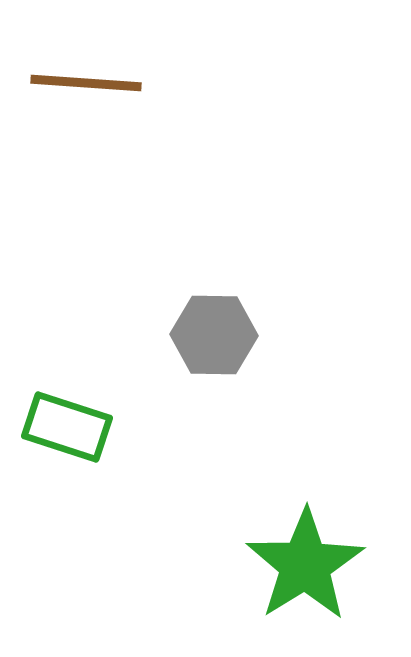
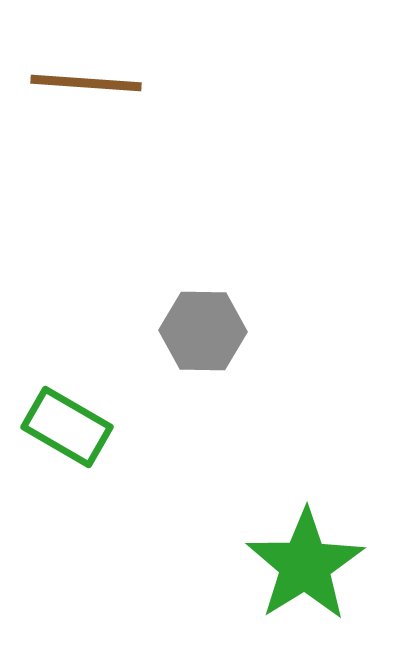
gray hexagon: moved 11 px left, 4 px up
green rectangle: rotated 12 degrees clockwise
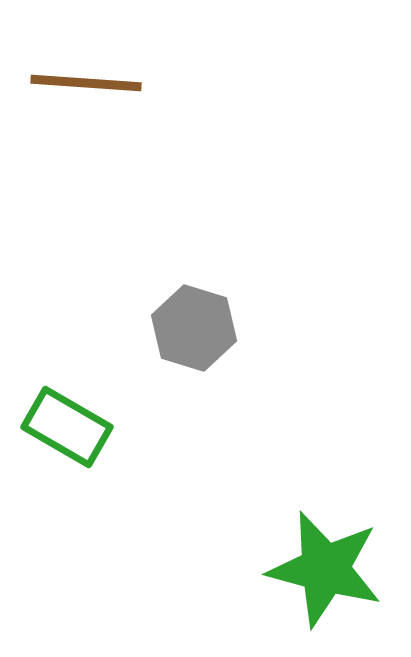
gray hexagon: moved 9 px left, 3 px up; rotated 16 degrees clockwise
green star: moved 20 px right, 4 px down; rotated 25 degrees counterclockwise
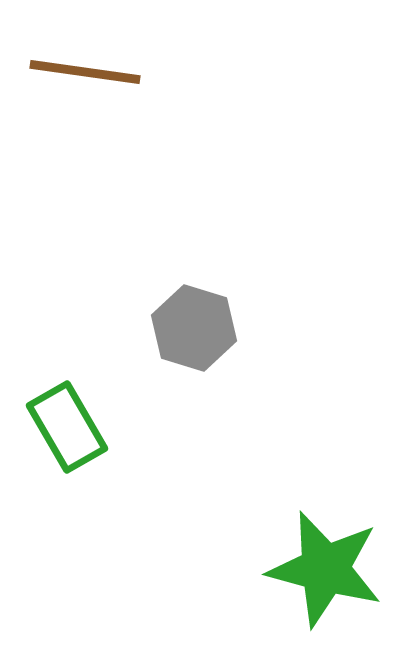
brown line: moved 1 px left, 11 px up; rotated 4 degrees clockwise
green rectangle: rotated 30 degrees clockwise
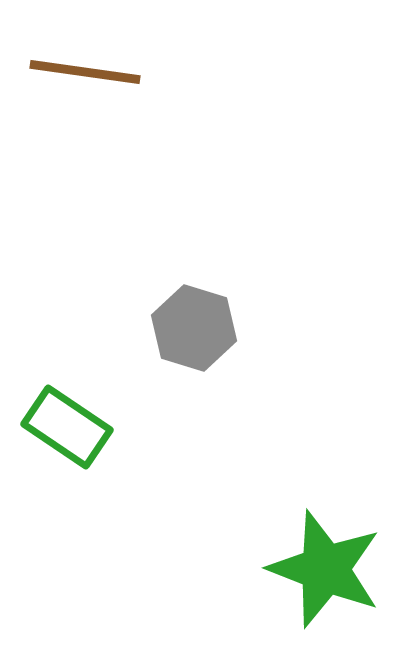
green rectangle: rotated 26 degrees counterclockwise
green star: rotated 6 degrees clockwise
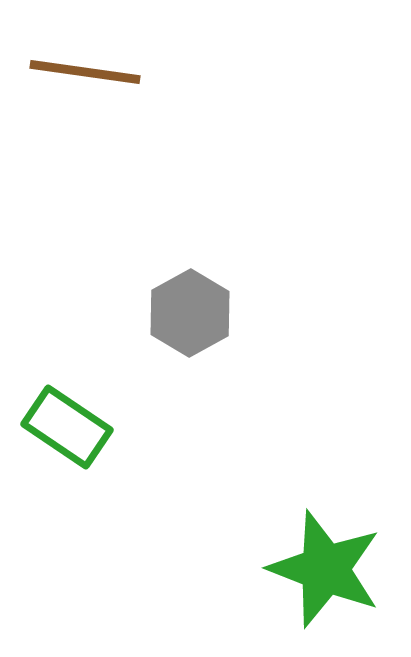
gray hexagon: moved 4 px left, 15 px up; rotated 14 degrees clockwise
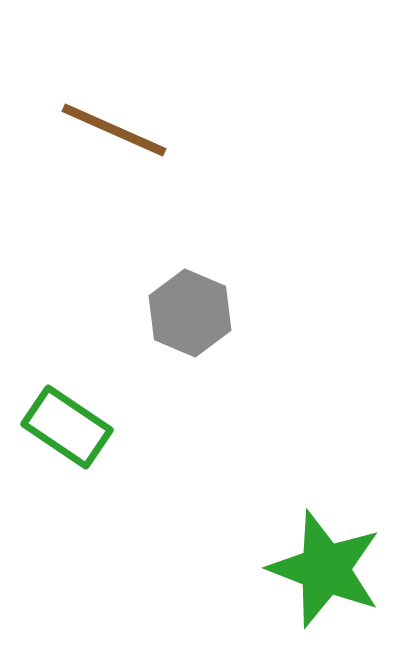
brown line: moved 29 px right, 58 px down; rotated 16 degrees clockwise
gray hexagon: rotated 8 degrees counterclockwise
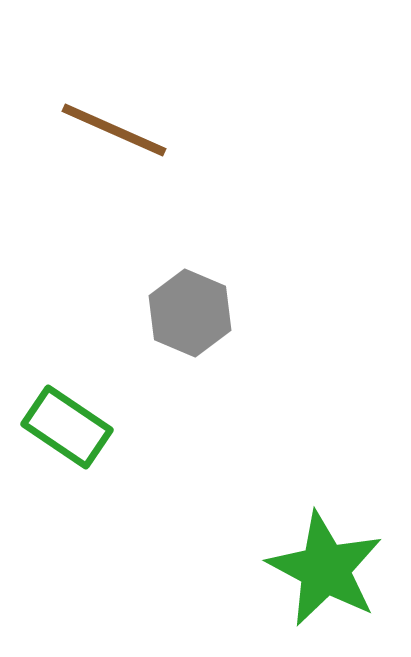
green star: rotated 7 degrees clockwise
